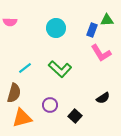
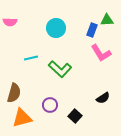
cyan line: moved 6 px right, 10 px up; rotated 24 degrees clockwise
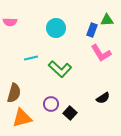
purple circle: moved 1 px right, 1 px up
black square: moved 5 px left, 3 px up
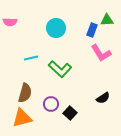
brown semicircle: moved 11 px right
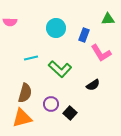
green triangle: moved 1 px right, 1 px up
blue rectangle: moved 8 px left, 5 px down
black semicircle: moved 10 px left, 13 px up
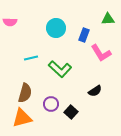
black semicircle: moved 2 px right, 6 px down
black square: moved 1 px right, 1 px up
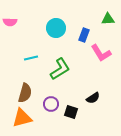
green L-shape: rotated 75 degrees counterclockwise
black semicircle: moved 2 px left, 7 px down
black square: rotated 24 degrees counterclockwise
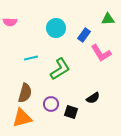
blue rectangle: rotated 16 degrees clockwise
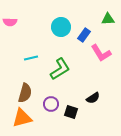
cyan circle: moved 5 px right, 1 px up
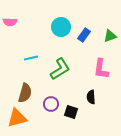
green triangle: moved 2 px right, 17 px down; rotated 16 degrees counterclockwise
pink L-shape: moved 16 px down; rotated 40 degrees clockwise
black semicircle: moved 2 px left, 1 px up; rotated 120 degrees clockwise
orange triangle: moved 5 px left
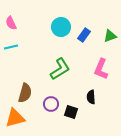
pink semicircle: moved 1 px right, 1 px down; rotated 64 degrees clockwise
cyan line: moved 20 px left, 11 px up
pink L-shape: rotated 15 degrees clockwise
orange triangle: moved 2 px left
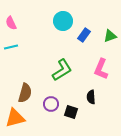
cyan circle: moved 2 px right, 6 px up
green L-shape: moved 2 px right, 1 px down
